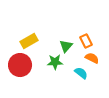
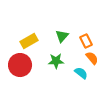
green triangle: moved 4 px left, 10 px up
orange semicircle: rotated 24 degrees clockwise
green star: moved 1 px right, 1 px up
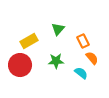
green triangle: moved 4 px left, 7 px up
orange rectangle: moved 3 px left
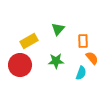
orange rectangle: rotated 24 degrees clockwise
cyan semicircle: rotated 72 degrees clockwise
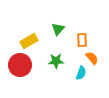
orange rectangle: moved 1 px left, 1 px up
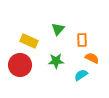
yellow rectangle: rotated 54 degrees clockwise
orange semicircle: rotated 24 degrees counterclockwise
cyan semicircle: moved 2 px down; rotated 144 degrees counterclockwise
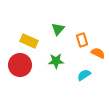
orange rectangle: rotated 16 degrees counterclockwise
orange semicircle: moved 6 px right, 5 px up
cyan semicircle: moved 3 px right
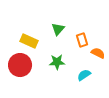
green star: moved 1 px right, 1 px down
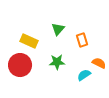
orange semicircle: moved 1 px right, 10 px down
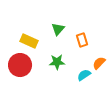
orange semicircle: rotated 72 degrees counterclockwise
